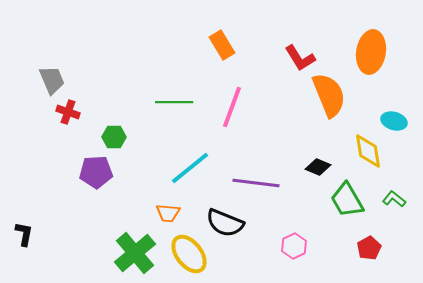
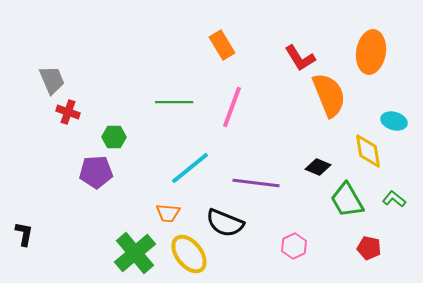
red pentagon: rotated 30 degrees counterclockwise
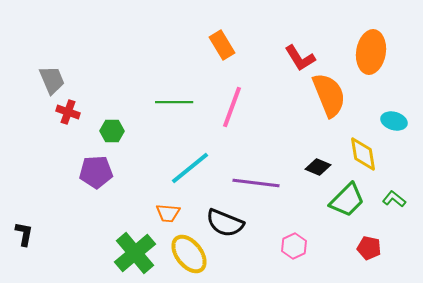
green hexagon: moved 2 px left, 6 px up
yellow diamond: moved 5 px left, 3 px down
green trapezoid: rotated 105 degrees counterclockwise
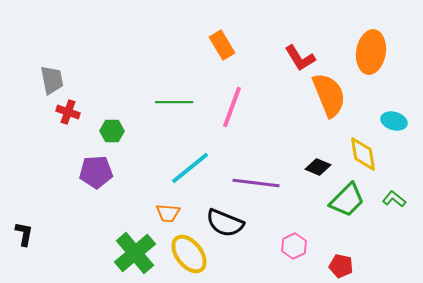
gray trapezoid: rotated 12 degrees clockwise
red pentagon: moved 28 px left, 18 px down
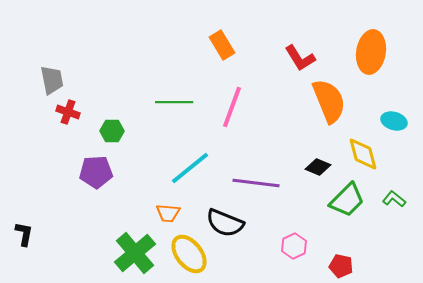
orange semicircle: moved 6 px down
yellow diamond: rotated 6 degrees counterclockwise
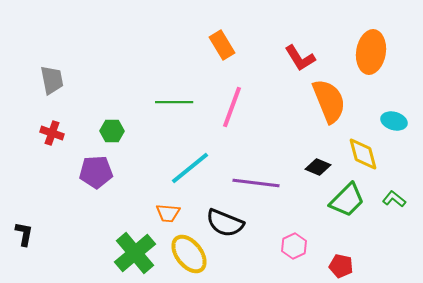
red cross: moved 16 px left, 21 px down
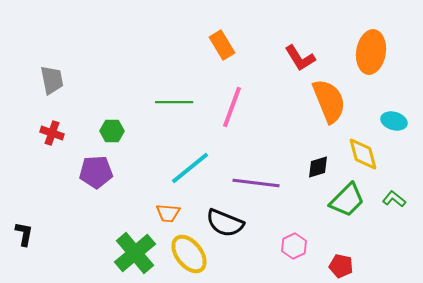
black diamond: rotated 40 degrees counterclockwise
